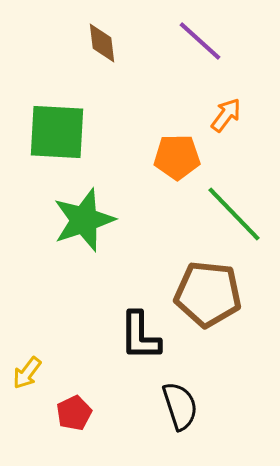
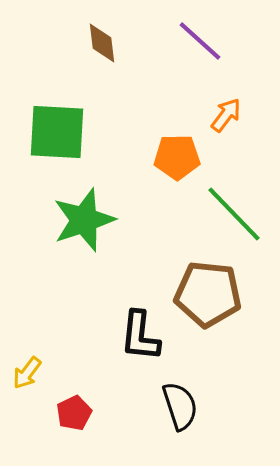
black L-shape: rotated 6 degrees clockwise
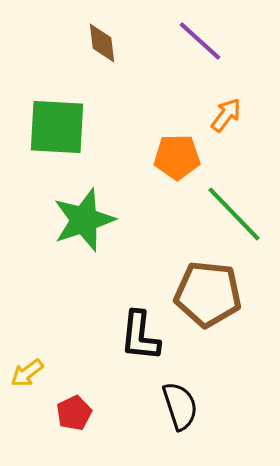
green square: moved 5 px up
yellow arrow: rotated 16 degrees clockwise
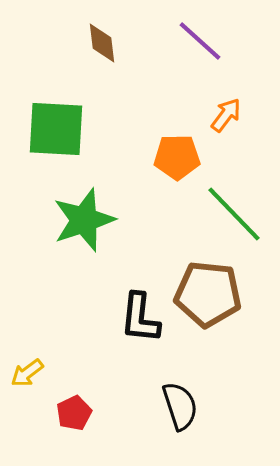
green square: moved 1 px left, 2 px down
black L-shape: moved 18 px up
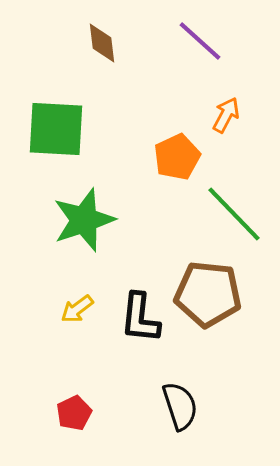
orange arrow: rotated 9 degrees counterclockwise
orange pentagon: rotated 24 degrees counterclockwise
yellow arrow: moved 50 px right, 64 px up
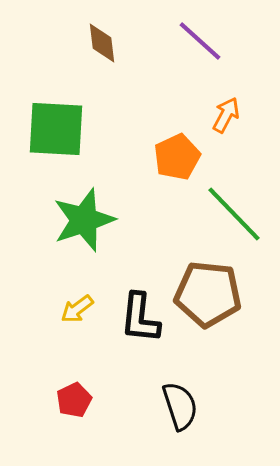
red pentagon: moved 13 px up
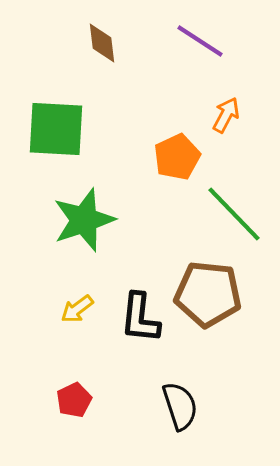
purple line: rotated 9 degrees counterclockwise
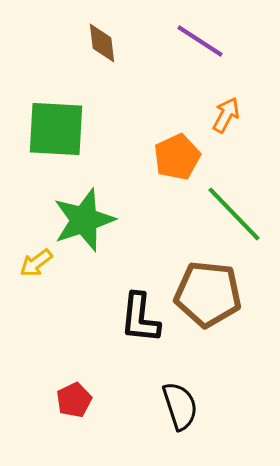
yellow arrow: moved 41 px left, 46 px up
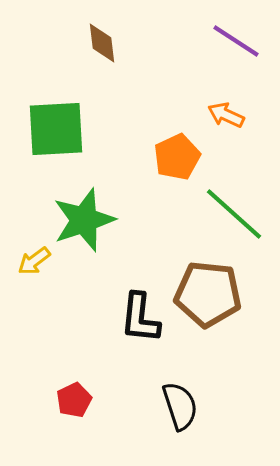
purple line: moved 36 px right
orange arrow: rotated 93 degrees counterclockwise
green square: rotated 6 degrees counterclockwise
green line: rotated 4 degrees counterclockwise
yellow arrow: moved 2 px left, 2 px up
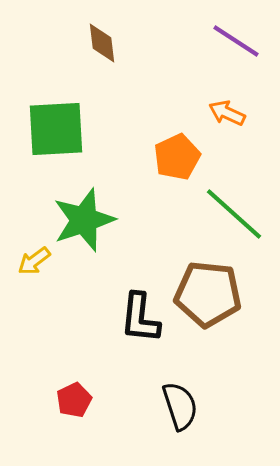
orange arrow: moved 1 px right, 2 px up
